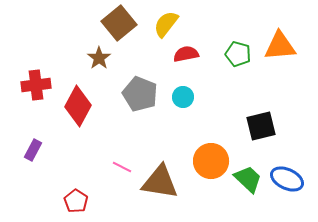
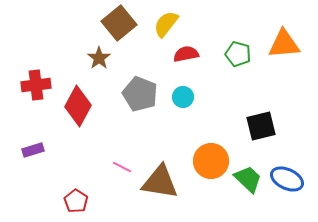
orange triangle: moved 4 px right, 2 px up
purple rectangle: rotated 45 degrees clockwise
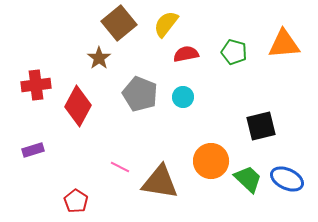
green pentagon: moved 4 px left, 2 px up
pink line: moved 2 px left
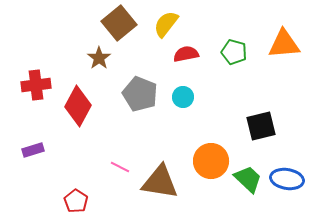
blue ellipse: rotated 16 degrees counterclockwise
